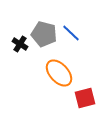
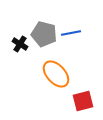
blue line: rotated 54 degrees counterclockwise
orange ellipse: moved 3 px left, 1 px down
red square: moved 2 px left, 3 px down
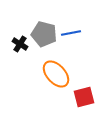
red square: moved 1 px right, 4 px up
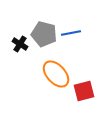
red square: moved 6 px up
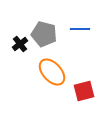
blue line: moved 9 px right, 4 px up; rotated 12 degrees clockwise
black cross: rotated 21 degrees clockwise
orange ellipse: moved 4 px left, 2 px up
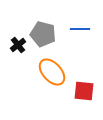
gray pentagon: moved 1 px left
black cross: moved 2 px left, 1 px down
red square: rotated 20 degrees clockwise
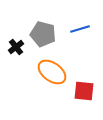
blue line: rotated 18 degrees counterclockwise
black cross: moved 2 px left, 2 px down
orange ellipse: rotated 12 degrees counterclockwise
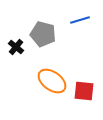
blue line: moved 9 px up
black cross: rotated 14 degrees counterclockwise
orange ellipse: moved 9 px down
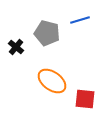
gray pentagon: moved 4 px right, 1 px up
red square: moved 1 px right, 8 px down
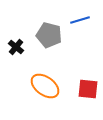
gray pentagon: moved 2 px right, 2 px down
orange ellipse: moved 7 px left, 5 px down
red square: moved 3 px right, 10 px up
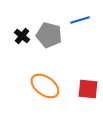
black cross: moved 6 px right, 11 px up
